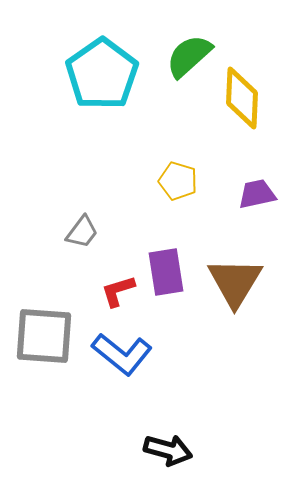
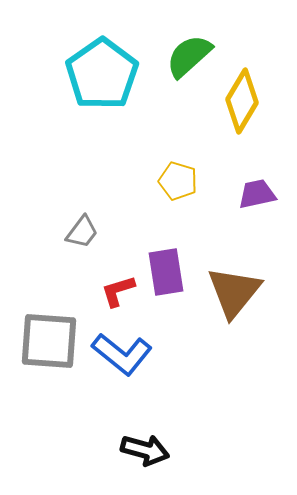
yellow diamond: moved 3 px down; rotated 28 degrees clockwise
brown triangle: moved 1 px left, 10 px down; rotated 8 degrees clockwise
gray square: moved 5 px right, 5 px down
black arrow: moved 23 px left
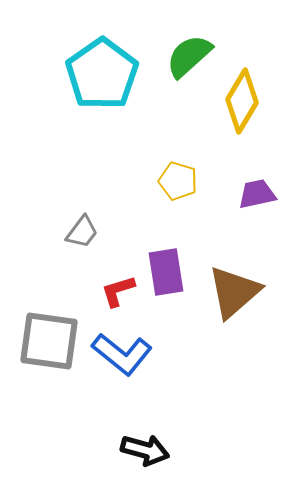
brown triangle: rotated 10 degrees clockwise
gray square: rotated 4 degrees clockwise
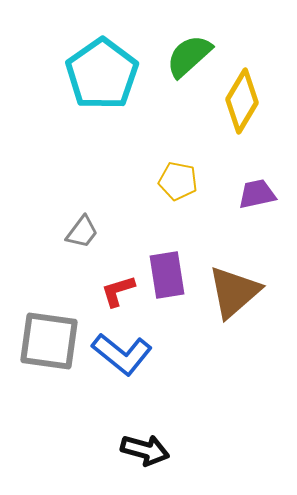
yellow pentagon: rotated 6 degrees counterclockwise
purple rectangle: moved 1 px right, 3 px down
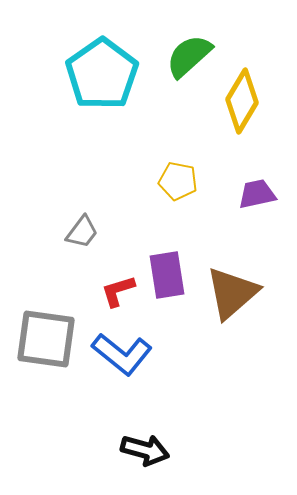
brown triangle: moved 2 px left, 1 px down
gray square: moved 3 px left, 2 px up
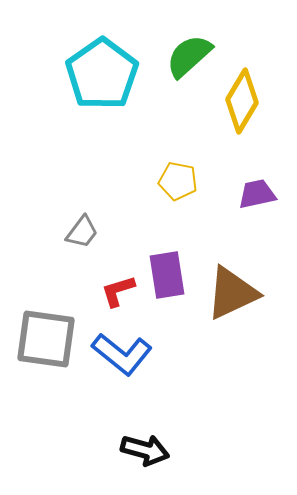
brown triangle: rotated 16 degrees clockwise
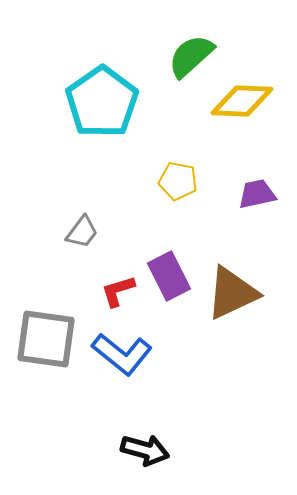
green semicircle: moved 2 px right
cyan pentagon: moved 28 px down
yellow diamond: rotated 62 degrees clockwise
purple rectangle: moved 2 px right, 1 px down; rotated 18 degrees counterclockwise
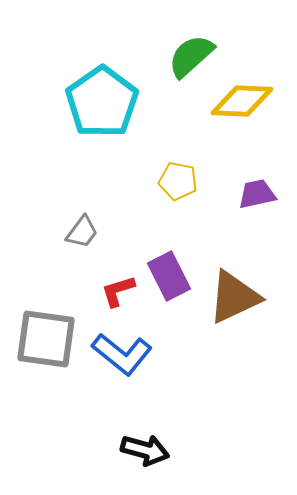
brown triangle: moved 2 px right, 4 px down
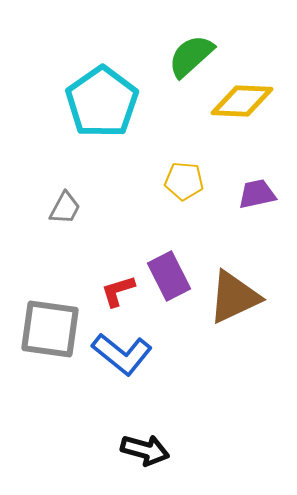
yellow pentagon: moved 6 px right; rotated 6 degrees counterclockwise
gray trapezoid: moved 17 px left, 24 px up; rotated 9 degrees counterclockwise
gray square: moved 4 px right, 10 px up
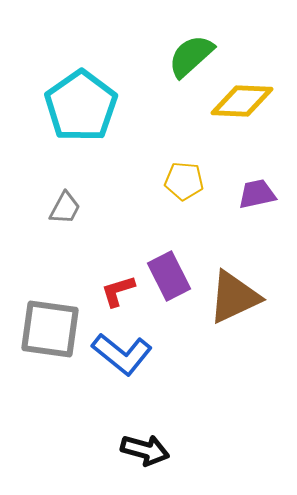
cyan pentagon: moved 21 px left, 4 px down
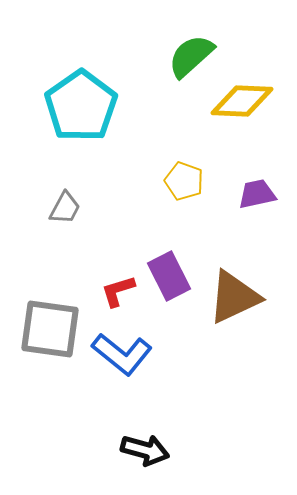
yellow pentagon: rotated 15 degrees clockwise
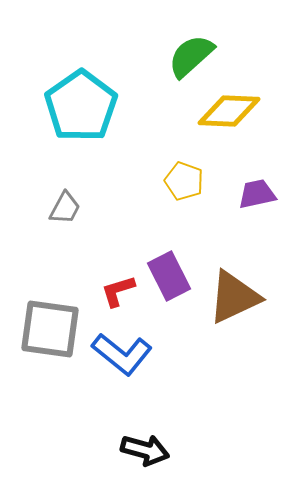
yellow diamond: moved 13 px left, 10 px down
